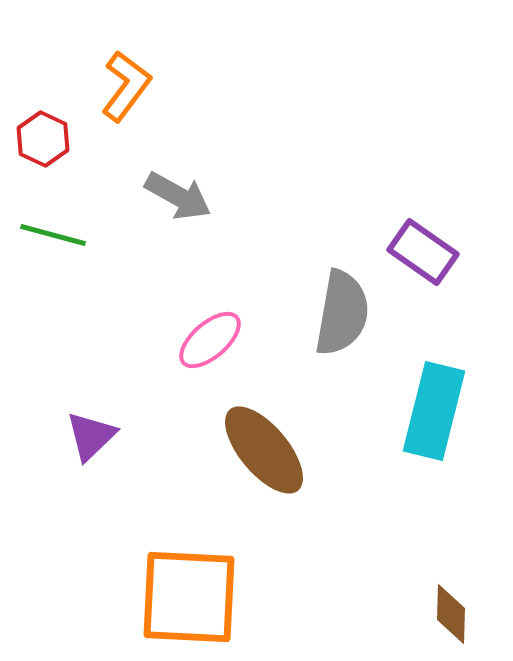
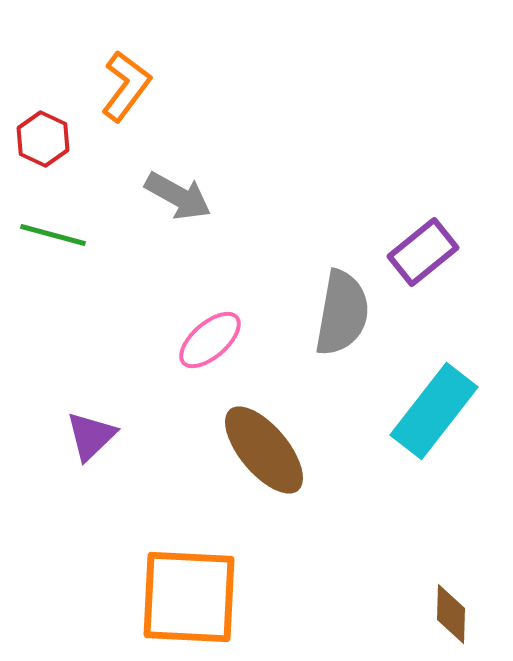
purple rectangle: rotated 74 degrees counterclockwise
cyan rectangle: rotated 24 degrees clockwise
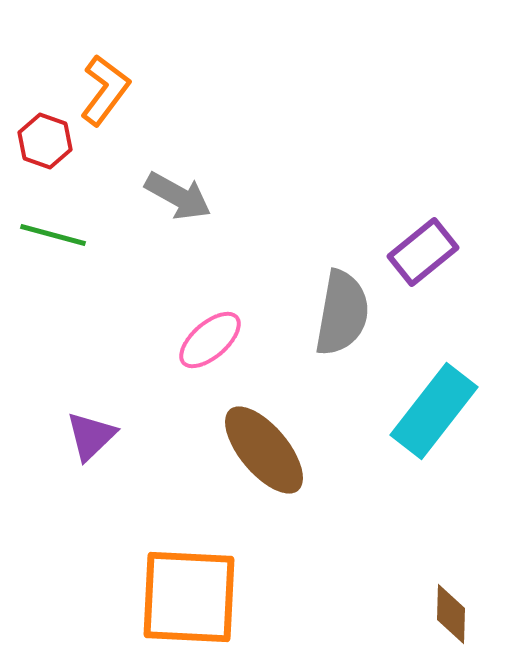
orange L-shape: moved 21 px left, 4 px down
red hexagon: moved 2 px right, 2 px down; rotated 6 degrees counterclockwise
